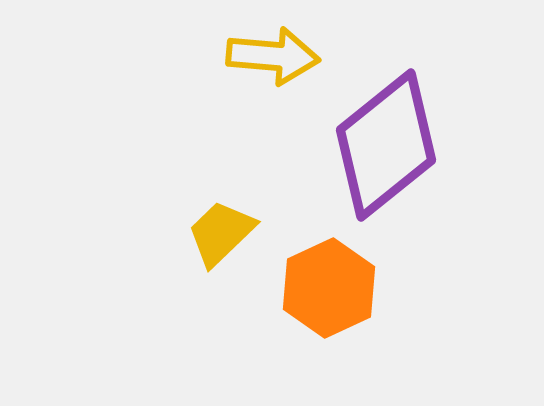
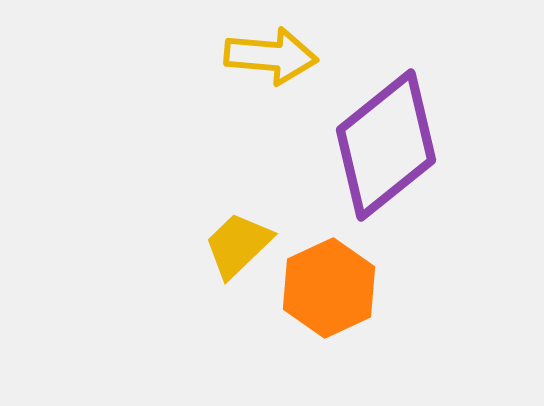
yellow arrow: moved 2 px left
yellow trapezoid: moved 17 px right, 12 px down
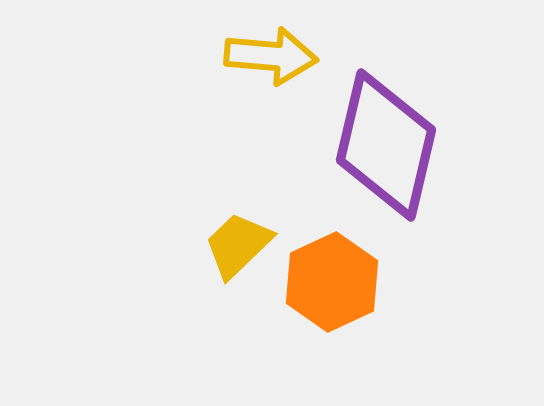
purple diamond: rotated 38 degrees counterclockwise
orange hexagon: moved 3 px right, 6 px up
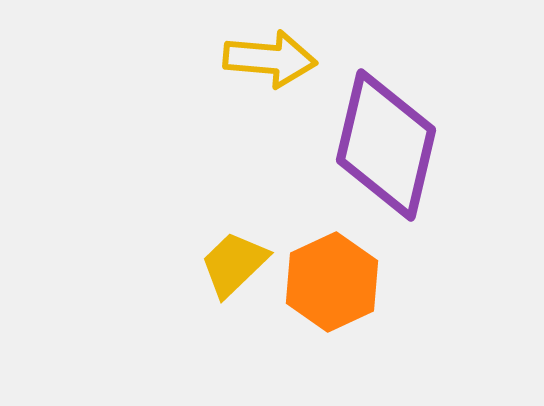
yellow arrow: moved 1 px left, 3 px down
yellow trapezoid: moved 4 px left, 19 px down
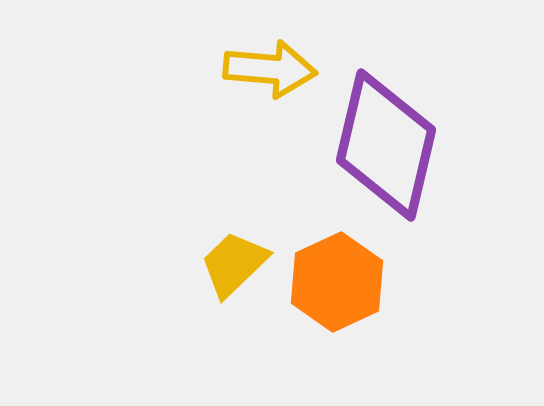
yellow arrow: moved 10 px down
orange hexagon: moved 5 px right
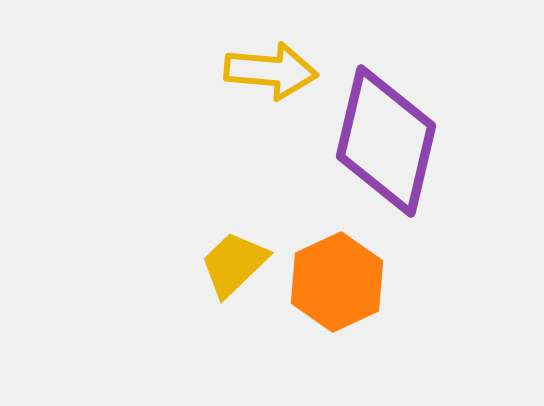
yellow arrow: moved 1 px right, 2 px down
purple diamond: moved 4 px up
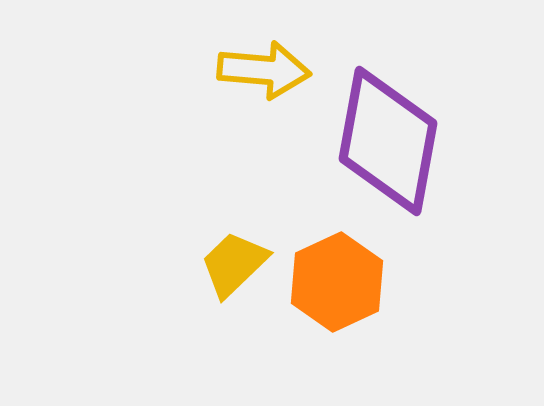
yellow arrow: moved 7 px left, 1 px up
purple diamond: moved 2 px right; rotated 3 degrees counterclockwise
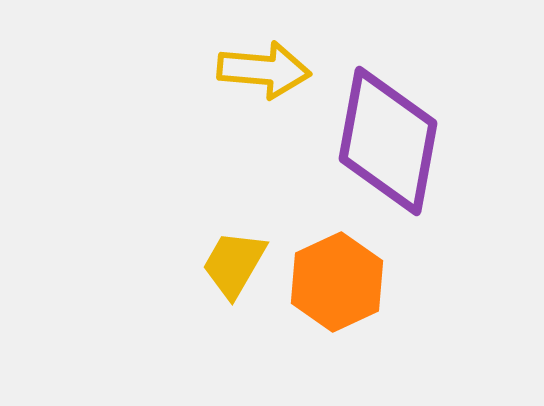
yellow trapezoid: rotated 16 degrees counterclockwise
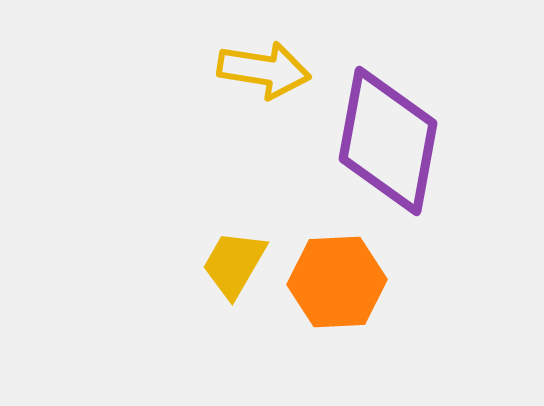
yellow arrow: rotated 4 degrees clockwise
orange hexagon: rotated 22 degrees clockwise
